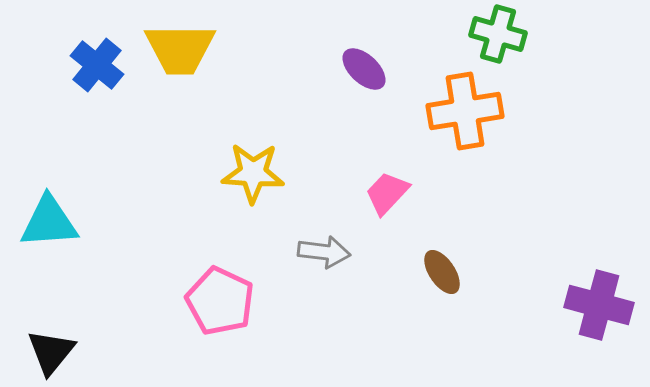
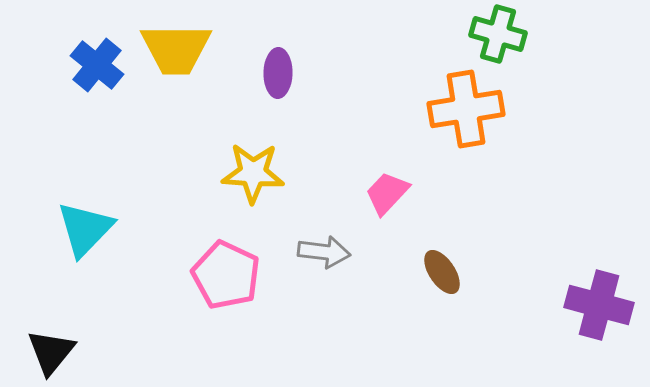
yellow trapezoid: moved 4 px left
purple ellipse: moved 86 px left, 4 px down; rotated 48 degrees clockwise
orange cross: moved 1 px right, 2 px up
cyan triangle: moved 36 px right, 7 px down; rotated 42 degrees counterclockwise
pink pentagon: moved 6 px right, 26 px up
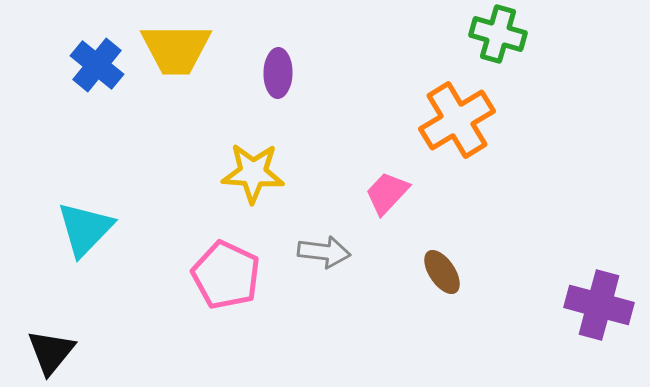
orange cross: moved 9 px left, 11 px down; rotated 22 degrees counterclockwise
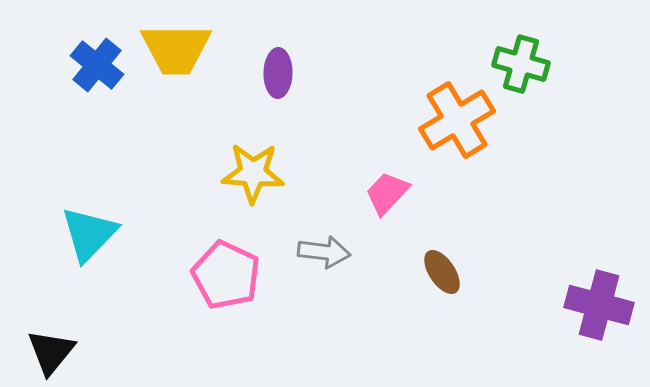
green cross: moved 23 px right, 30 px down
cyan triangle: moved 4 px right, 5 px down
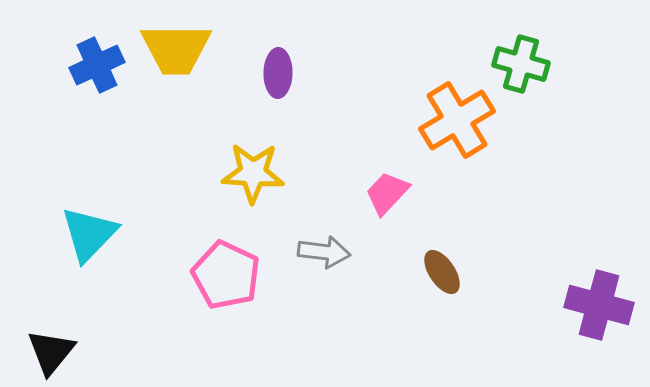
blue cross: rotated 26 degrees clockwise
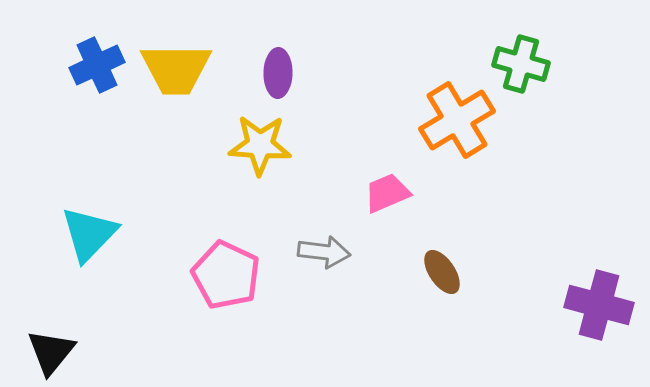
yellow trapezoid: moved 20 px down
yellow star: moved 7 px right, 28 px up
pink trapezoid: rotated 24 degrees clockwise
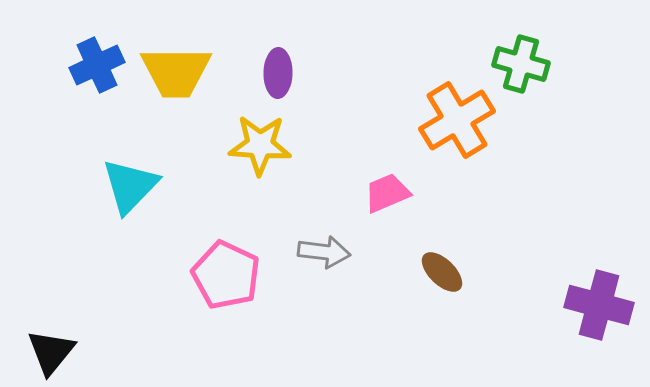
yellow trapezoid: moved 3 px down
cyan triangle: moved 41 px right, 48 px up
brown ellipse: rotated 12 degrees counterclockwise
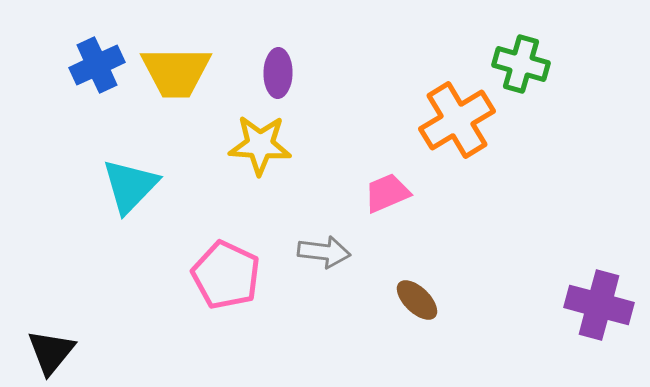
brown ellipse: moved 25 px left, 28 px down
